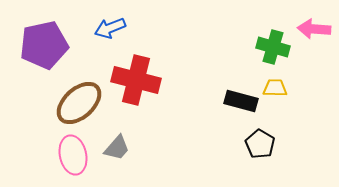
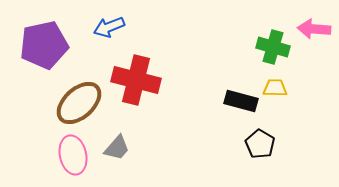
blue arrow: moved 1 px left, 1 px up
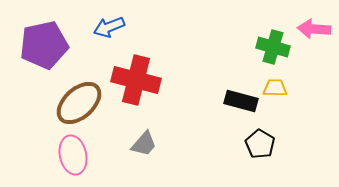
gray trapezoid: moved 27 px right, 4 px up
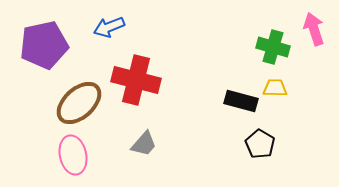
pink arrow: rotated 68 degrees clockwise
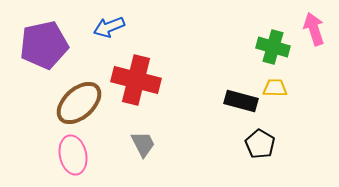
gray trapezoid: moved 1 px left; rotated 68 degrees counterclockwise
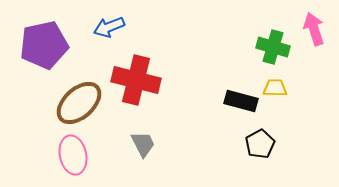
black pentagon: rotated 12 degrees clockwise
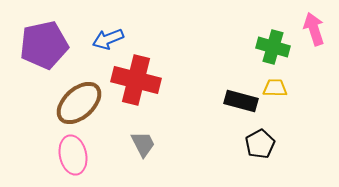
blue arrow: moved 1 px left, 12 px down
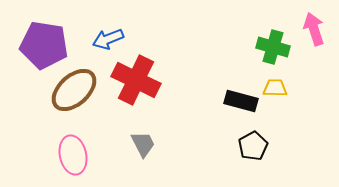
purple pentagon: rotated 21 degrees clockwise
red cross: rotated 12 degrees clockwise
brown ellipse: moved 5 px left, 13 px up
black pentagon: moved 7 px left, 2 px down
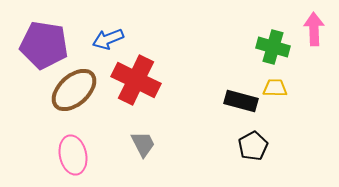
pink arrow: rotated 16 degrees clockwise
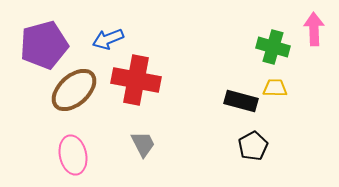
purple pentagon: rotated 24 degrees counterclockwise
red cross: rotated 15 degrees counterclockwise
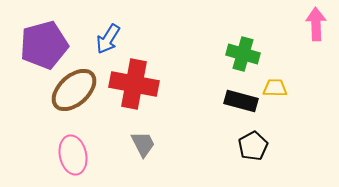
pink arrow: moved 2 px right, 5 px up
blue arrow: rotated 36 degrees counterclockwise
green cross: moved 30 px left, 7 px down
red cross: moved 2 px left, 4 px down
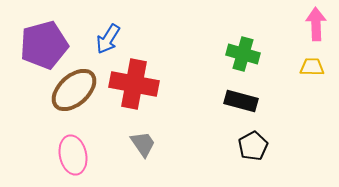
yellow trapezoid: moved 37 px right, 21 px up
gray trapezoid: rotated 8 degrees counterclockwise
